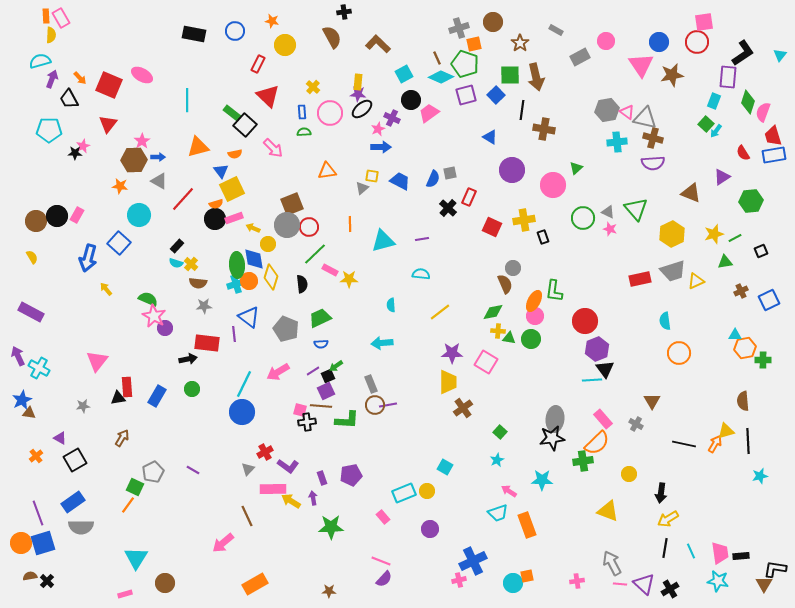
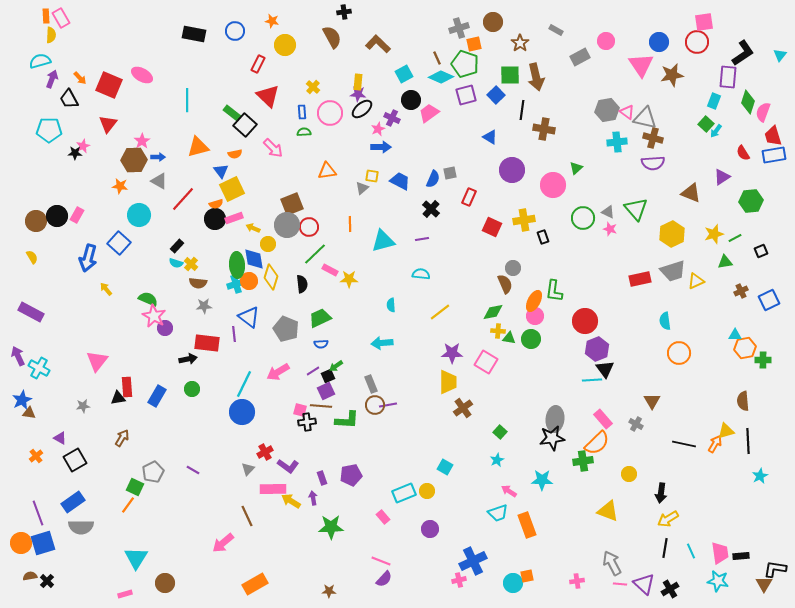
black cross at (448, 208): moved 17 px left, 1 px down
cyan star at (760, 476): rotated 14 degrees counterclockwise
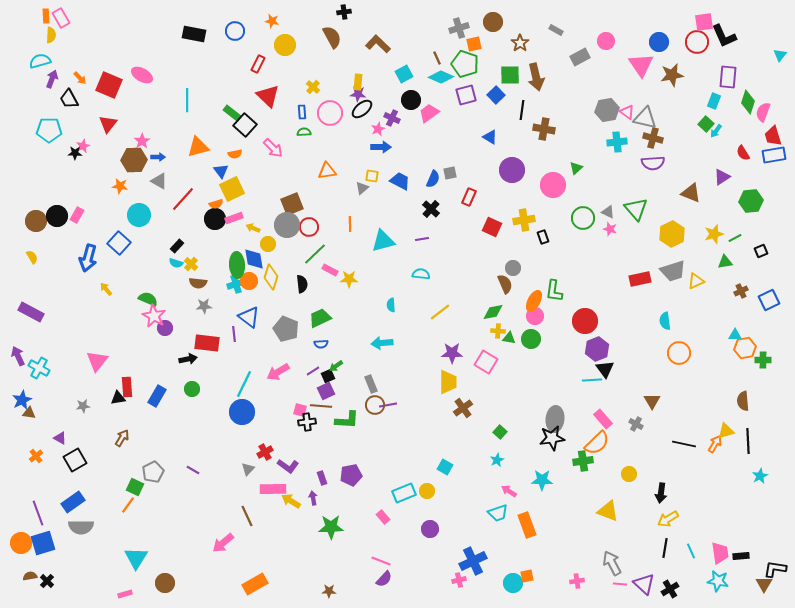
black L-shape at (743, 53): moved 19 px left, 17 px up; rotated 100 degrees clockwise
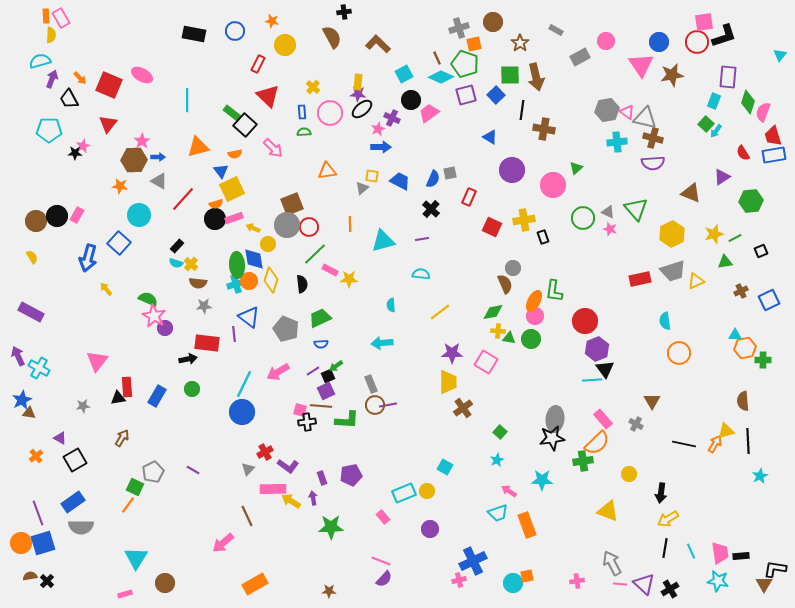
black L-shape at (724, 36): rotated 84 degrees counterclockwise
yellow diamond at (271, 277): moved 3 px down
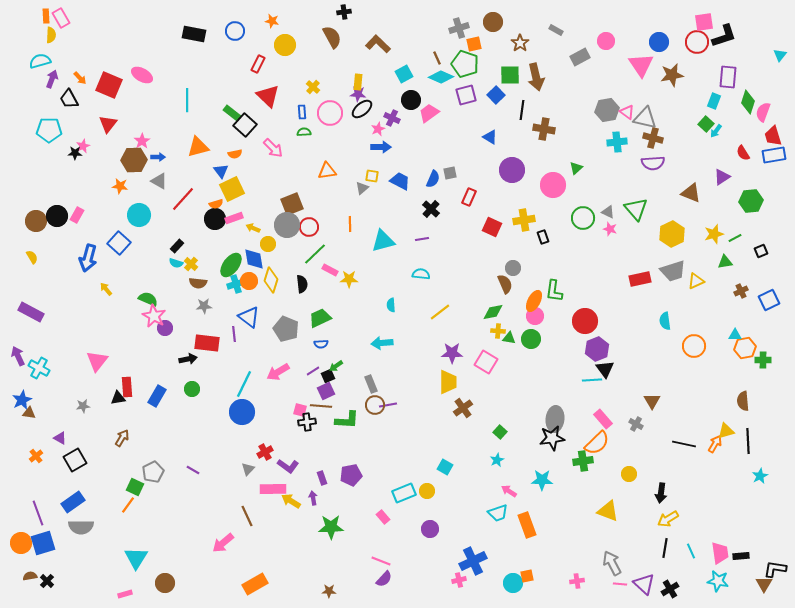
green ellipse at (237, 265): moved 6 px left; rotated 40 degrees clockwise
orange circle at (679, 353): moved 15 px right, 7 px up
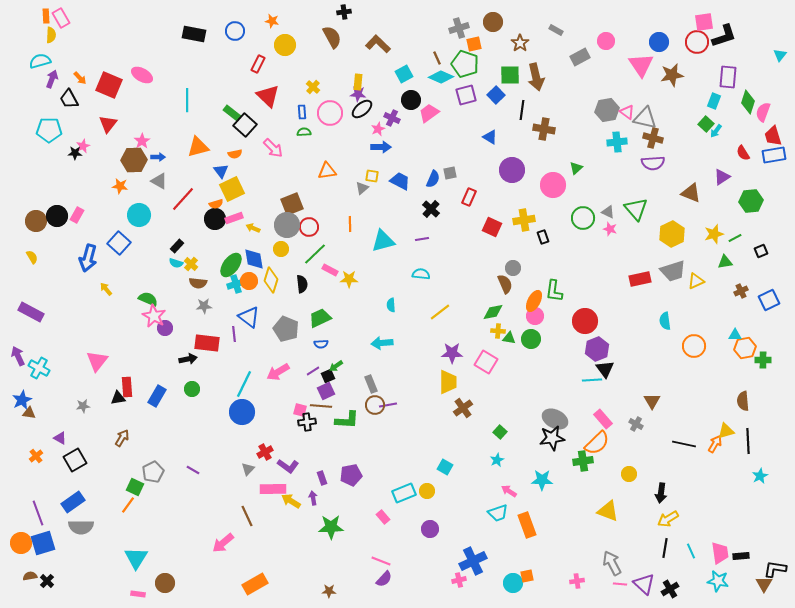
yellow circle at (268, 244): moved 13 px right, 5 px down
gray ellipse at (555, 419): rotated 70 degrees counterclockwise
pink rectangle at (125, 594): moved 13 px right; rotated 24 degrees clockwise
